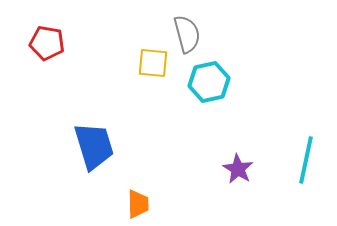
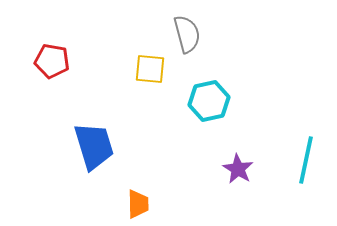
red pentagon: moved 5 px right, 18 px down
yellow square: moved 3 px left, 6 px down
cyan hexagon: moved 19 px down
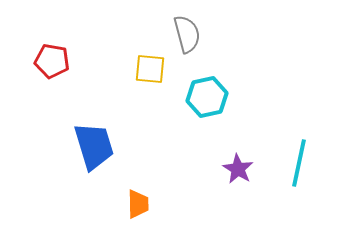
cyan hexagon: moved 2 px left, 4 px up
cyan line: moved 7 px left, 3 px down
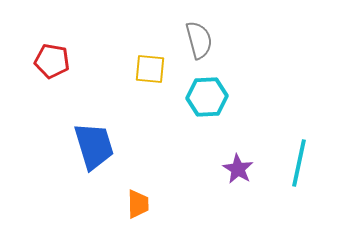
gray semicircle: moved 12 px right, 6 px down
cyan hexagon: rotated 9 degrees clockwise
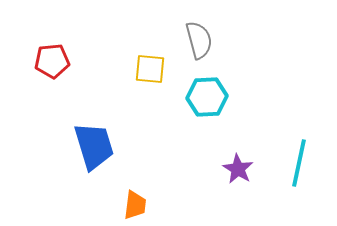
red pentagon: rotated 16 degrees counterclockwise
orange trapezoid: moved 3 px left, 1 px down; rotated 8 degrees clockwise
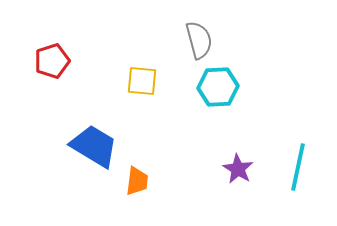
red pentagon: rotated 12 degrees counterclockwise
yellow square: moved 8 px left, 12 px down
cyan hexagon: moved 11 px right, 10 px up
blue trapezoid: rotated 42 degrees counterclockwise
cyan line: moved 1 px left, 4 px down
orange trapezoid: moved 2 px right, 24 px up
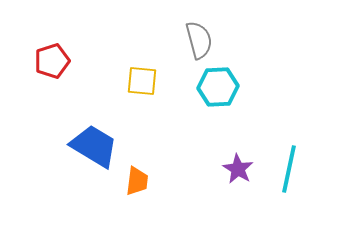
cyan line: moved 9 px left, 2 px down
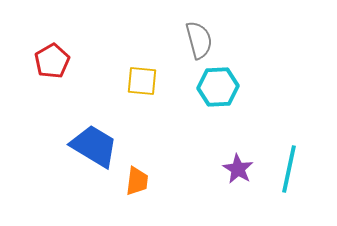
red pentagon: rotated 12 degrees counterclockwise
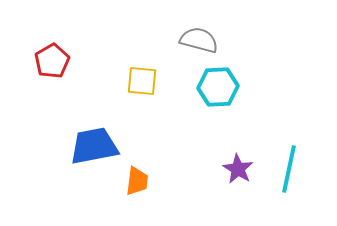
gray semicircle: rotated 60 degrees counterclockwise
blue trapezoid: rotated 42 degrees counterclockwise
